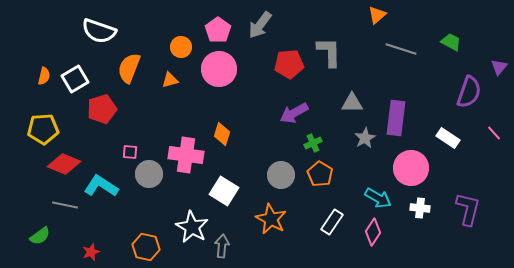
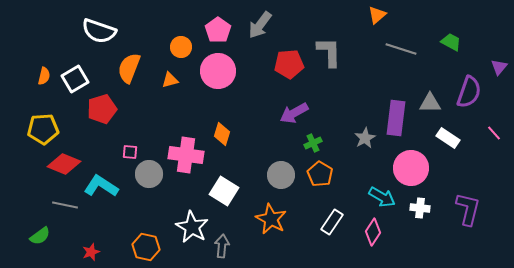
pink circle at (219, 69): moved 1 px left, 2 px down
gray triangle at (352, 103): moved 78 px right
cyan arrow at (378, 198): moved 4 px right, 1 px up
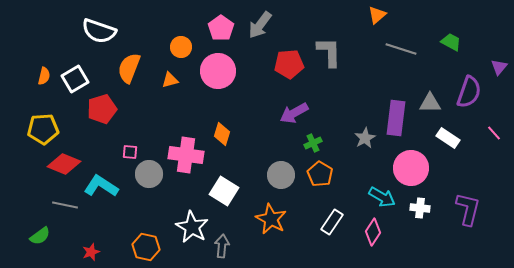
pink pentagon at (218, 30): moved 3 px right, 2 px up
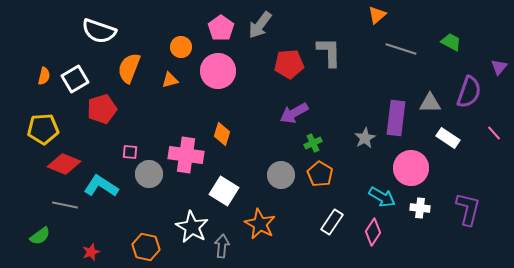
orange star at (271, 219): moved 11 px left, 5 px down
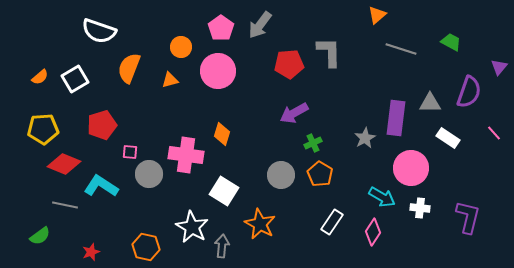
orange semicircle at (44, 76): moved 4 px left, 1 px down; rotated 36 degrees clockwise
red pentagon at (102, 109): moved 16 px down
purple L-shape at (468, 209): moved 8 px down
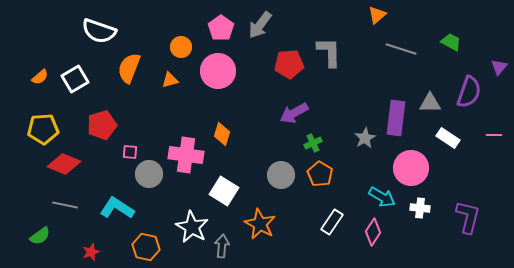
pink line at (494, 133): moved 2 px down; rotated 49 degrees counterclockwise
cyan L-shape at (101, 186): moved 16 px right, 22 px down
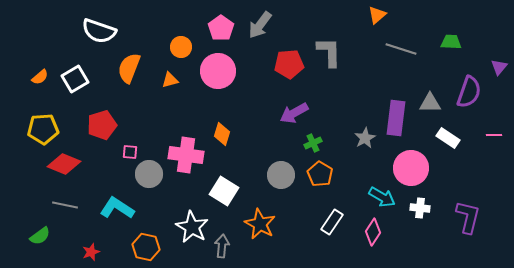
green trapezoid at (451, 42): rotated 25 degrees counterclockwise
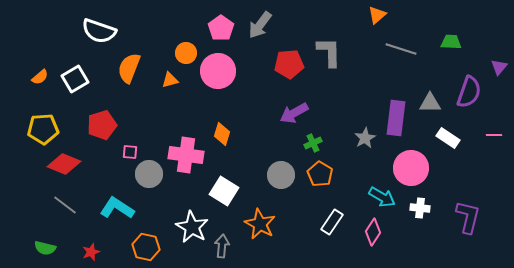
orange circle at (181, 47): moved 5 px right, 6 px down
gray line at (65, 205): rotated 25 degrees clockwise
green semicircle at (40, 236): moved 5 px right, 12 px down; rotated 50 degrees clockwise
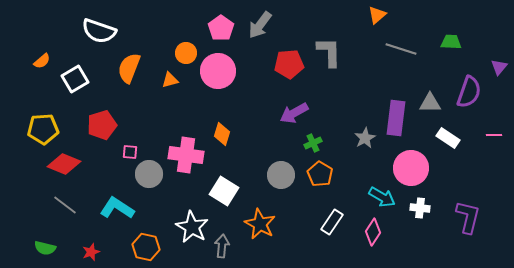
orange semicircle at (40, 77): moved 2 px right, 16 px up
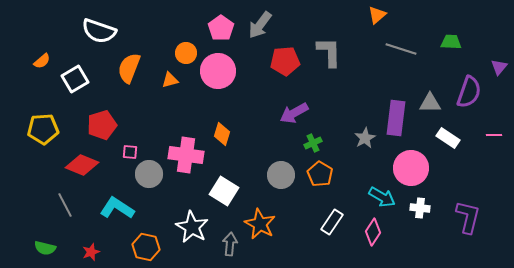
red pentagon at (289, 64): moved 4 px left, 3 px up
red diamond at (64, 164): moved 18 px right, 1 px down
gray line at (65, 205): rotated 25 degrees clockwise
gray arrow at (222, 246): moved 8 px right, 2 px up
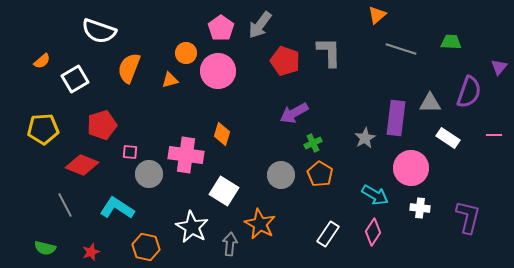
red pentagon at (285, 61): rotated 24 degrees clockwise
cyan arrow at (382, 197): moved 7 px left, 2 px up
white rectangle at (332, 222): moved 4 px left, 12 px down
